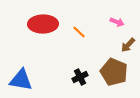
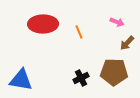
orange line: rotated 24 degrees clockwise
brown arrow: moved 1 px left, 2 px up
brown pentagon: rotated 20 degrees counterclockwise
black cross: moved 1 px right, 1 px down
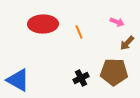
blue triangle: moved 3 px left; rotated 20 degrees clockwise
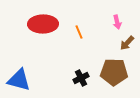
pink arrow: rotated 56 degrees clockwise
blue triangle: moved 1 px right; rotated 15 degrees counterclockwise
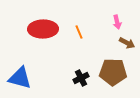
red ellipse: moved 5 px down
brown arrow: rotated 105 degrees counterclockwise
brown pentagon: moved 1 px left
blue triangle: moved 1 px right, 2 px up
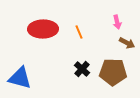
black cross: moved 1 px right, 9 px up; rotated 21 degrees counterclockwise
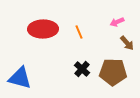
pink arrow: rotated 80 degrees clockwise
brown arrow: rotated 21 degrees clockwise
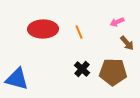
blue triangle: moved 3 px left, 1 px down
